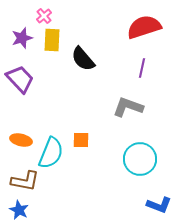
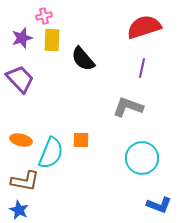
pink cross: rotated 28 degrees clockwise
cyan circle: moved 2 px right, 1 px up
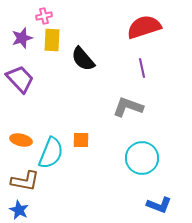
purple line: rotated 24 degrees counterclockwise
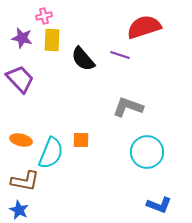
purple star: rotated 30 degrees clockwise
purple line: moved 22 px left, 13 px up; rotated 60 degrees counterclockwise
cyan circle: moved 5 px right, 6 px up
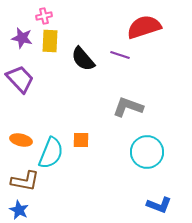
yellow rectangle: moved 2 px left, 1 px down
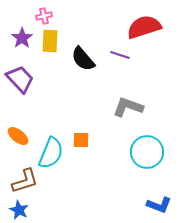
purple star: rotated 25 degrees clockwise
orange ellipse: moved 3 px left, 4 px up; rotated 25 degrees clockwise
brown L-shape: rotated 28 degrees counterclockwise
